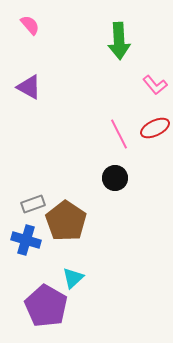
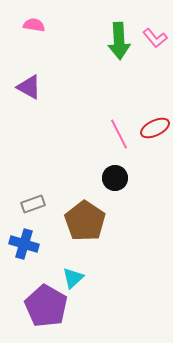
pink semicircle: moved 4 px right; rotated 40 degrees counterclockwise
pink L-shape: moved 47 px up
brown pentagon: moved 19 px right
blue cross: moved 2 px left, 4 px down
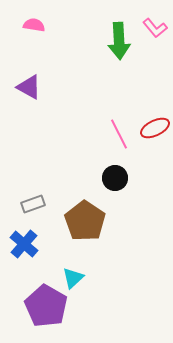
pink L-shape: moved 10 px up
blue cross: rotated 24 degrees clockwise
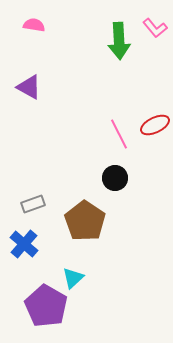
red ellipse: moved 3 px up
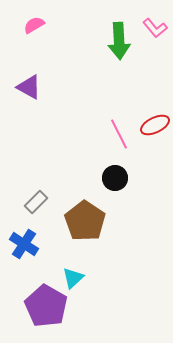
pink semicircle: rotated 40 degrees counterclockwise
gray rectangle: moved 3 px right, 2 px up; rotated 25 degrees counterclockwise
blue cross: rotated 8 degrees counterclockwise
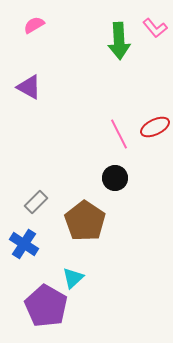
red ellipse: moved 2 px down
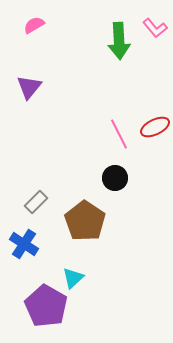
purple triangle: rotated 40 degrees clockwise
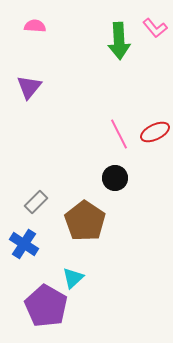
pink semicircle: moved 1 px right, 1 px down; rotated 35 degrees clockwise
red ellipse: moved 5 px down
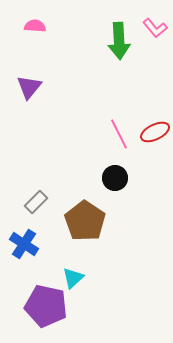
purple pentagon: rotated 18 degrees counterclockwise
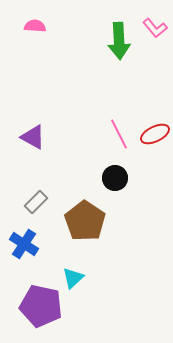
purple triangle: moved 4 px right, 50 px down; rotated 40 degrees counterclockwise
red ellipse: moved 2 px down
purple pentagon: moved 5 px left
